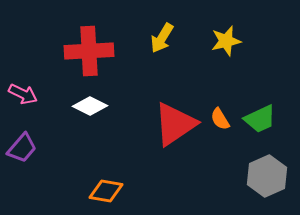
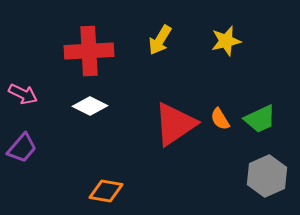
yellow arrow: moved 2 px left, 2 px down
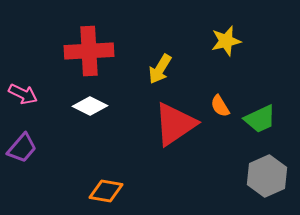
yellow arrow: moved 29 px down
orange semicircle: moved 13 px up
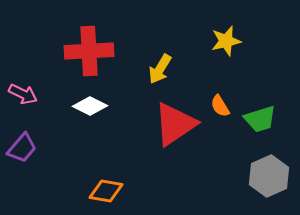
green trapezoid: rotated 8 degrees clockwise
gray hexagon: moved 2 px right
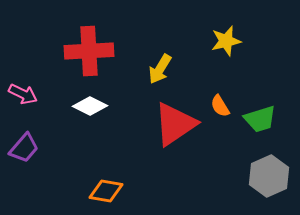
purple trapezoid: moved 2 px right
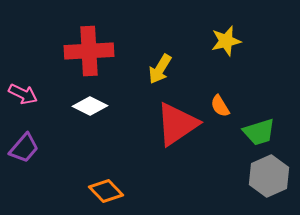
green trapezoid: moved 1 px left, 13 px down
red triangle: moved 2 px right
orange diamond: rotated 36 degrees clockwise
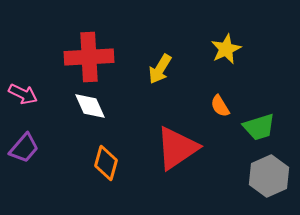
yellow star: moved 8 px down; rotated 12 degrees counterclockwise
red cross: moved 6 px down
white diamond: rotated 40 degrees clockwise
red triangle: moved 24 px down
green trapezoid: moved 5 px up
orange diamond: moved 28 px up; rotated 60 degrees clockwise
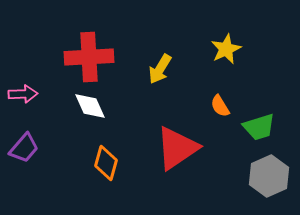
pink arrow: rotated 28 degrees counterclockwise
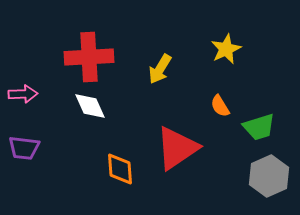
purple trapezoid: rotated 56 degrees clockwise
orange diamond: moved 14 px right, 6 px down; rotated 20 degrees counterclockwise
